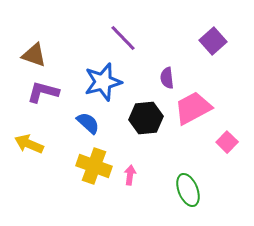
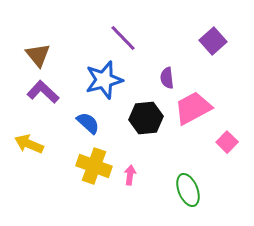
brown triangle: moved 4 px right; rotated 32 degrees clockwise
blue star: moved 1 px right, 2 px up
purple L-shape: rotated 28 degrees clockwise
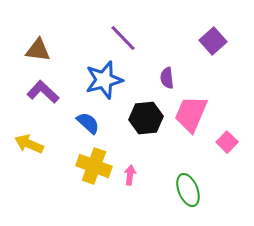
brown triangle: moved 5 px up; rotated 44 degrees counterclockwise
pink trapezoid: moved 2 px left, 6 px down; rotated 39 degrees counterclockwise
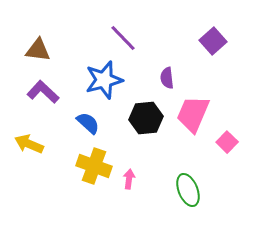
pink trapezoid: moved 2 px right
pink arrow: moved 1 px left, 4 px down
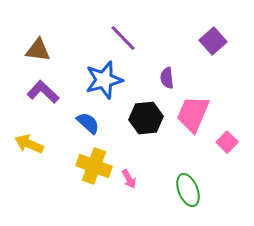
pink arrow: rotated 144 degrees clockwise
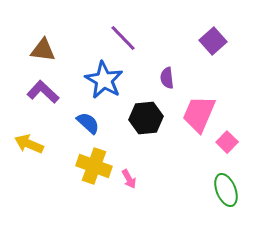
brown triangle: moved 5 px right
blue star: rotated 27 degrees counterclockwise
pink trapezoid: moved 6 px right
green ellipse: moved 38 px right
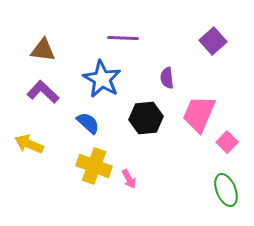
purple line: rotated 44 degrees counterclockwise
blue star: moved 2 px left, 1 px up
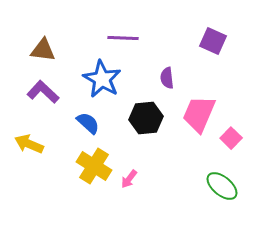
purple square: rotated 24 degrees counterclockwise
pink square: moved 4 px right, 4 px up
yellow cross: rotated 12 degrees clockwise
pink arrow: rotated 66 degrees clockwise
green ellipse: moved 4 px left, 4 px up; rotated 28 degrees counterclockwise
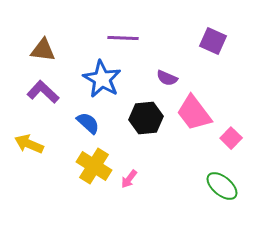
purple semicircle: rotated 60 degrees counterclockwise
pink trapezoid: moved 5 px left, 1 px up; rotated 60 degrees counterclockwise
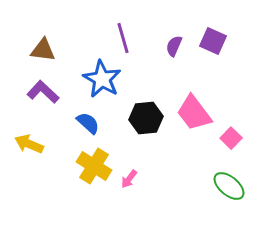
purple line: rotated 72 degrees clockwise
purple semicircle: moved 7 px right, 32 px up; rotated 90 degrees clockwise
green ellipse: moved 7 px right
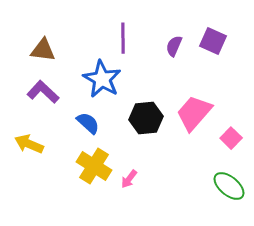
purple line: rotated 16 degrees clockwise
pink trapezoid: rotated 78 degrees clockwise
